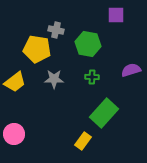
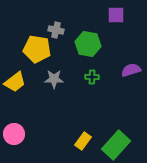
green rectangle: moved 12 px right, 32 px down
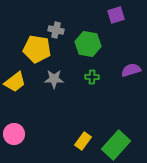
purple square: rotated 18 degrees counterclockwise
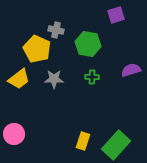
yellow pentagon: rotated 16 degrees clockwise
yellow trapezoid: moved 4 px right, 3 px up
yellow rectangle: rotated 18 degrees counterclockwise
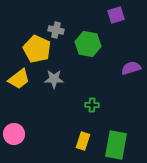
purple semicircle: moved 2 px up
green cross: moved 28 px down
green rectangle: rotated 32 degrees counterclockwise
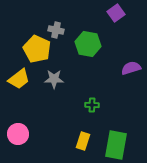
purple square: moved 2 px up; rotated 18 degrees counterclockwise
pink circle: moved 4 px right
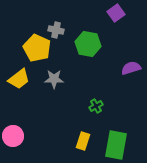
yellow pentagon: moved 1 px up
green cross: moved 4 px right, 1 px down; rotated 32 degrees counterclockwise
pink circle: moved 5 px left, 2 px down
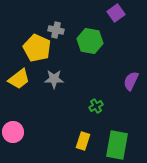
green hexagon: moved 2 px right, 3 px up
purple semicircle: moved 13 px down; rotated 48 degrees counterclockwise
pink circle: moved 4 px up
green rectangle: moved 1 px right
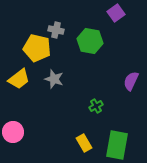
yellow pentagon: rotated 12 degrees counterclockwise
gray star: rotated 18 degrees clockwise
yellow rectangle: moved 1 px right, 2 px down; rotated 48 degrees counterclockwise
